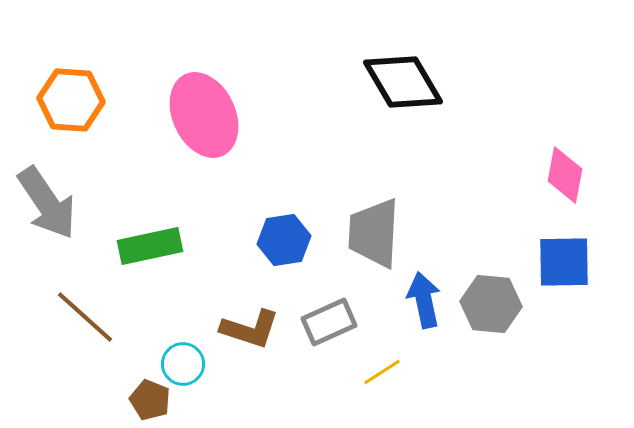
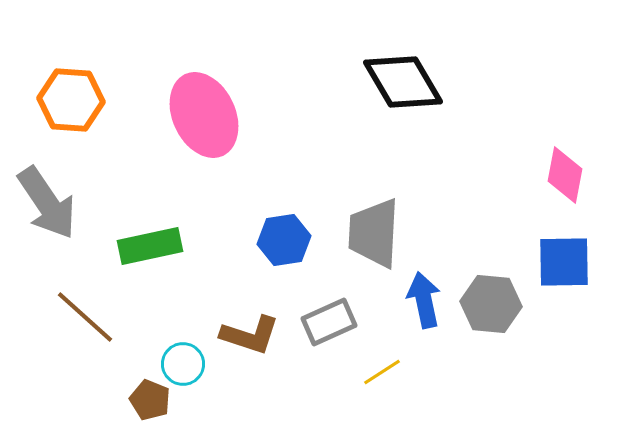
brown L-shape: moved 6 px down
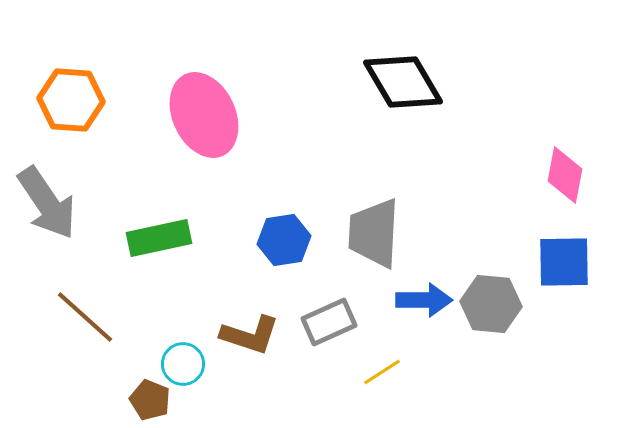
green rectangle: moved 9 px right, 8 px up
blue arrow: rotated 102 degrees clockwise
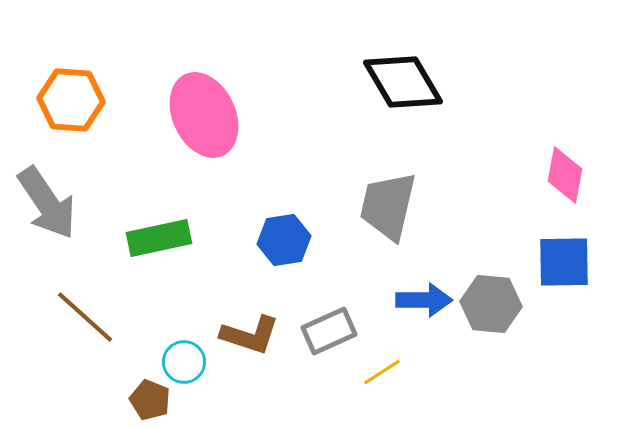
gray trapezoid: moved 14 px right, 27 px up; rotated 10 degrees clockwise
gray rectangle: moved 9 px down
cyan circle: moved 1 px right, 2 px up
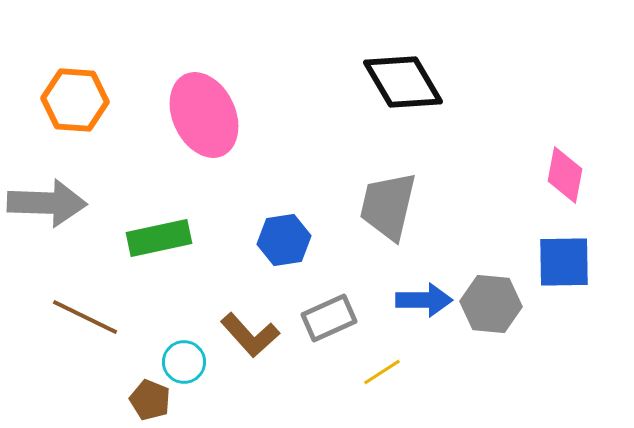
orange hexagon: moved 4 px right
gray arrow: rotated 54 degrees counterclockwise
brown line: rotated 16 degrees counterclockwise
gray rectangle: moved 13 px up
brown L-shape: rotated 30 degrees clockwise
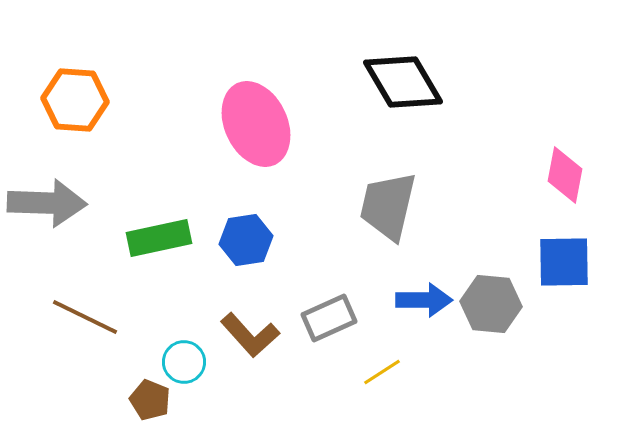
pink ellipse: moved 52 px right, 9 px down
blue hexagon: moved 38 px left
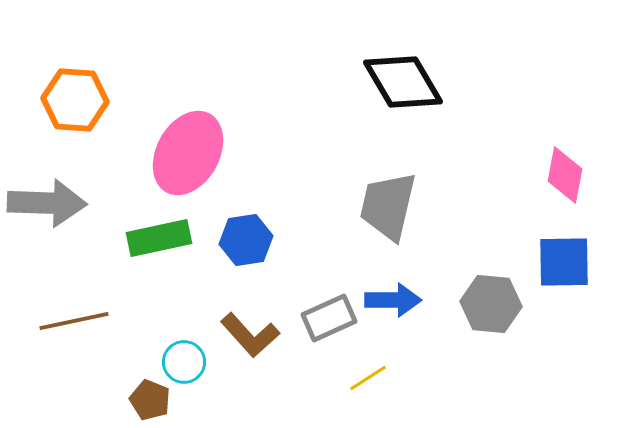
pink ellipse: moved 68 px left, 29 px down; rotated 54 degrees clockwise
blue arrow: moved 31 px left
brown line: moved 11 px left, 4 px down; rotated 38 degrees counterclockwise
yellow line: moved 14 px left, 6 px down
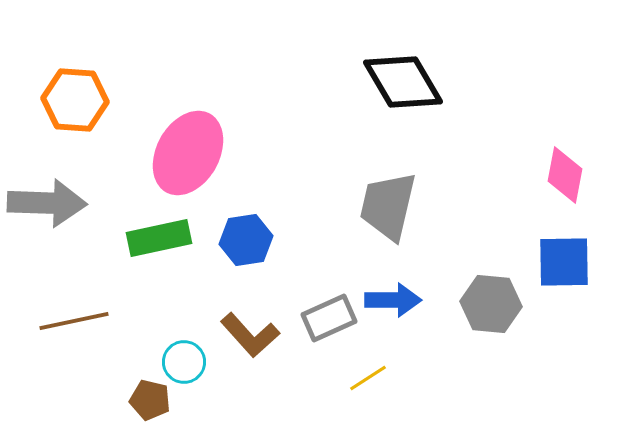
brown pentagon: rotated 9 degrees counterclockwise
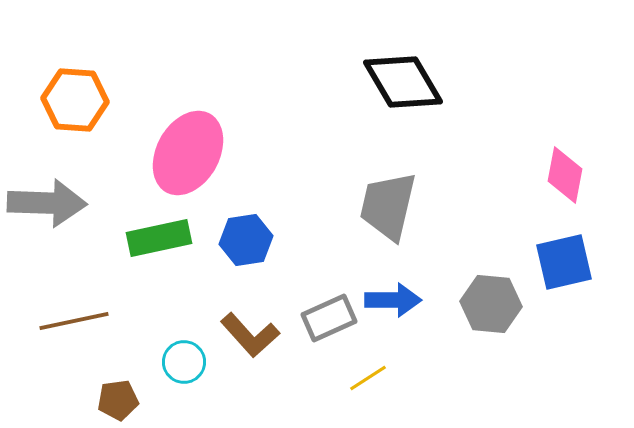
blue square: rotated 12 degrees counterclockwise
brown pentagon: moved 32 px left; rotated 21 degrees counterclockwise
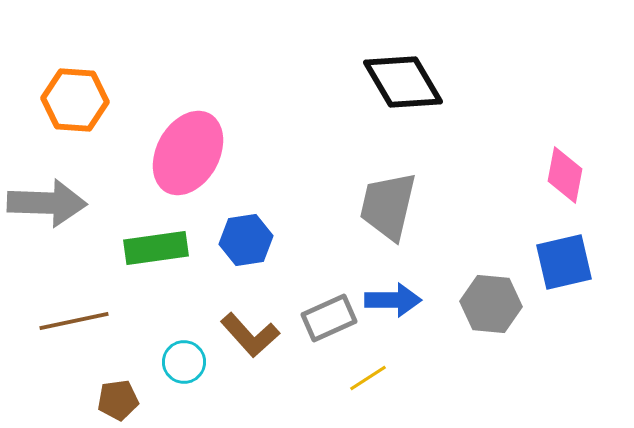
green rectangle: moved 3 px left, 10 px down; rotated 4 degrees clockwise
